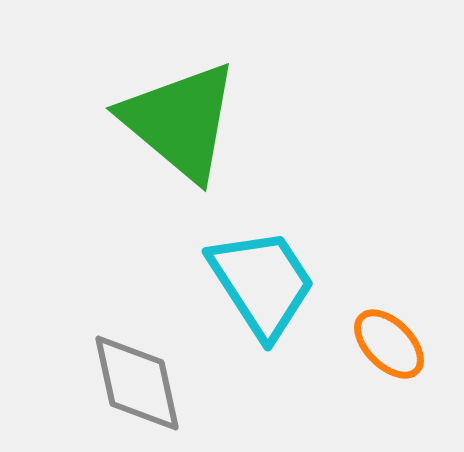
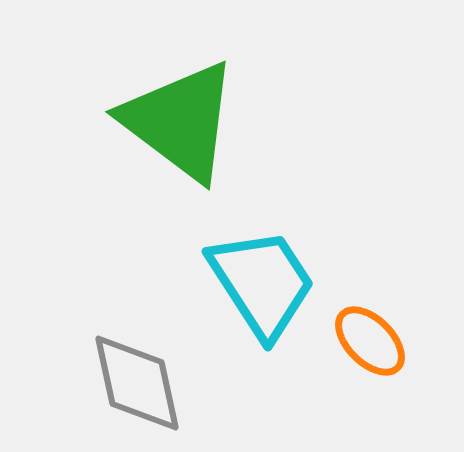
green triangle: rotated 3 degrees counterclockwise
orange ellipse: moved 19 px left, 3 px up
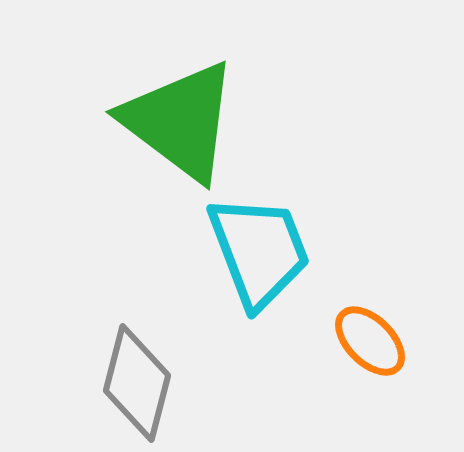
cyan trapezoid: moved 3 px left, 32 px up; rotated 12 degrees clockwise
gray diamond: rotated 27 degrees clockwise
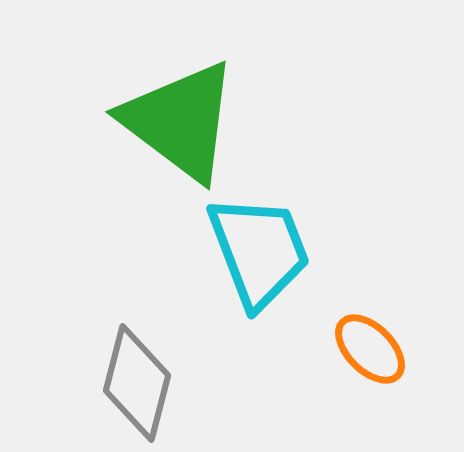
orange ellipse: moved 8 px down
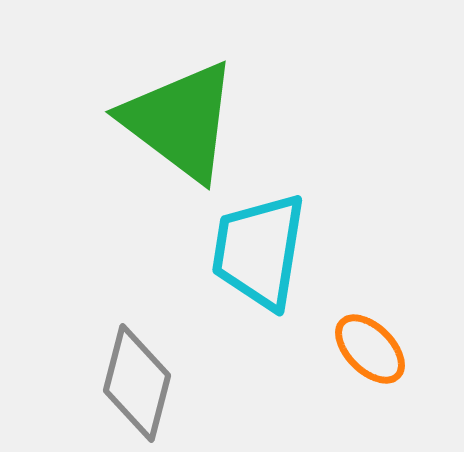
cyan trapezoid: rotated 150 degrees counterclockwise
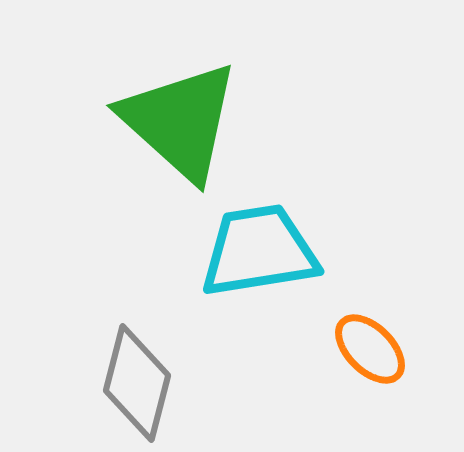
green triangle: rotated 5 degrees clockwise
cyan trapezoid: rotated 72 degrees clockwise
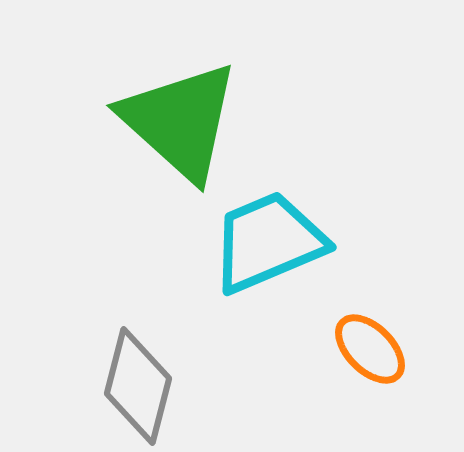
cyan trapezoid: moved 9 px right, 9 px up; rotated 14 degrees counterclockwise
gray diamond: moved 1 px right, 3 px down
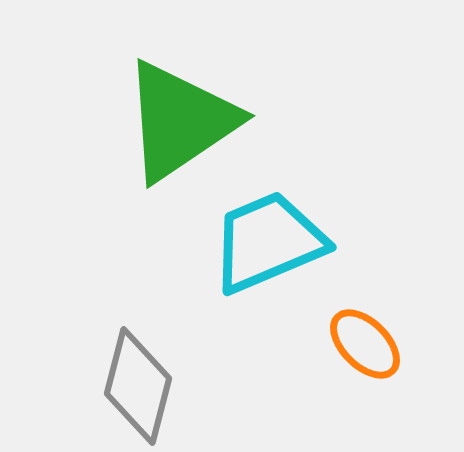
green triangle: rotated 44 degrees clockwise
orange ellipse: moved 5 px left, 5 px up
